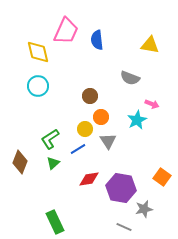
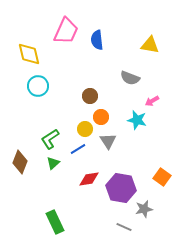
yellow diamond: moved 9 px left, 2 px down
pink arrow: moved 3 px up; rotated 128 degrees clockwise
cyan star: rotated 30 degrees counterclockwise
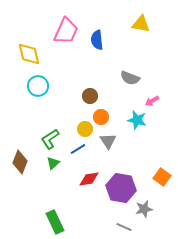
yellow triangle: moved 9 px left, 21 px up
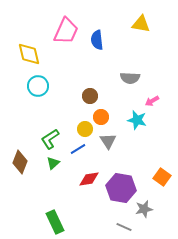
gray semicircle: rotated 18 degrees counterclockwise
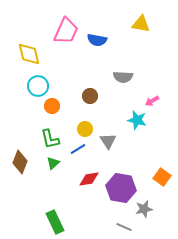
blue semicircle: rotated 72 degrees counterclockwise
gray semicircle: moved 7 px left, 1 px up
orange circle: moved 49 px left, 11 px up
green L-shape: rotated 70 degrees counterclockwise
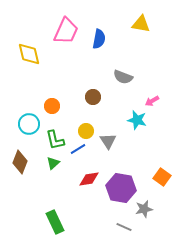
blue semicircle: moved 2 px right, 1 px up; rotated 90 degrees counterclockwise
gray semicircle: rotated 18 degrees clockwise
cyan circle: moved 9 px left, 38 px down
brown circle: moved 3 px right, 1 px down
yellow circle: moved 1 px right, 2 px down
green L-shape: moved 5 px right, 1 px down
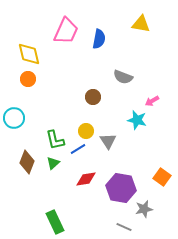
orange circle: moved 24 px left, 27 px up
cyan circle: moved 15 px left, 6 px up
brown diamond: moved 7 px right
red diamond: moved 3 px left
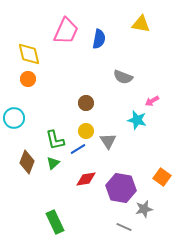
brown circle: moved 7 px left, 6 px down
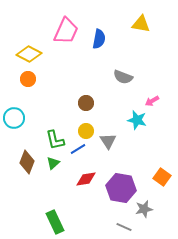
yellow diamond: rotated 50 degrees counterclockwise
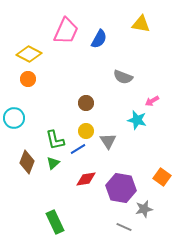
blue semicircle: rotated 18 degrees clockwise
